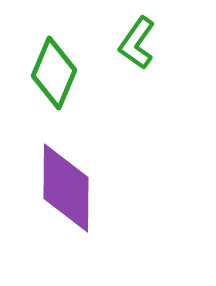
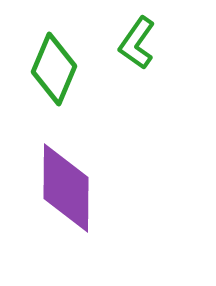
green diamond: moved 4 px up
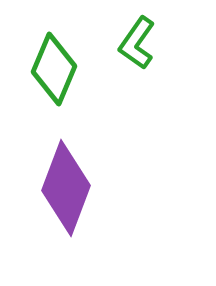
purple diamond: rotated 20 degrees clockwise
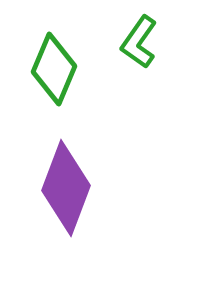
green L-shape: moved 2 px right, 1 px up
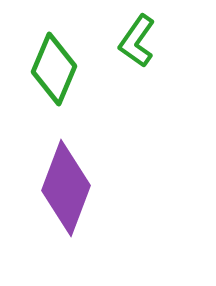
green L-shape: moved 2 px left, 1 px up
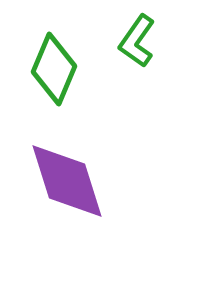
purple diamond: moved 1 px right, 7 px up; rotated 38 degrees counterclockwise
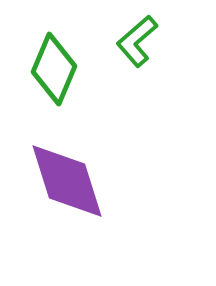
green L-shape: rotated 14 degrees clockwise
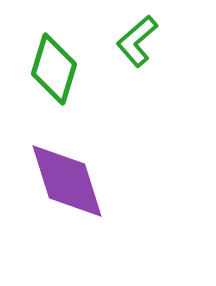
green diamond: rotated 6 degrees counterclockwise
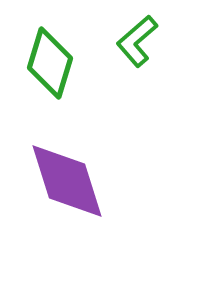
green diamond: moved 4 px left, 6 px up
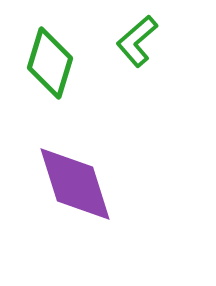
purple diamond: moved 8 px right, 3 px down
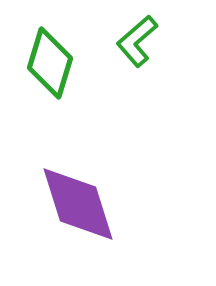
purple diamond: moved 3 px right, 20 px down
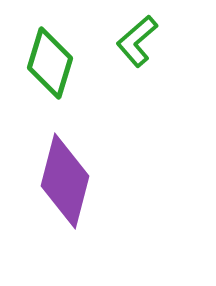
purple diamond: moved 13 px left, 23 px up; rotated 32 degrees clockwise
